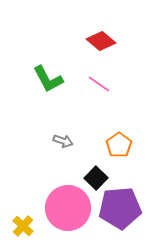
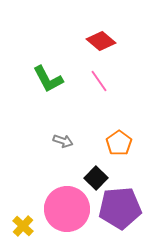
pink line: moved 3 px up; rotated 20 degrees clockwise
orange pentagon: moved 2 px up
pink circle: moved 1 px left, 1 px down
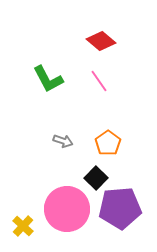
orange pentagon: moved 11 px left
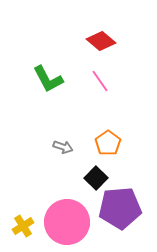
pink line: moved 1 px right
gray arrow: moved 6 px down
pink circle: moved 13 px down
yellow cross: rotated 15 degrees clockwise
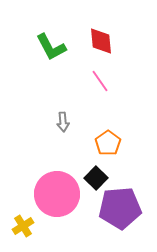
red diamond: rotated 44 degrees clockwise
green L-shape: moved 3 px right, 32 px up
gray arrow: moved 25 px up; rotated 66 degrees clockwise
pink circle: moved 10 px left, 28 px up
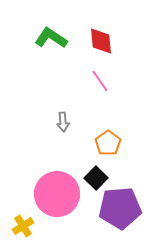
green L-shape: moved 9 px up; rotated 152 degrees clockwise
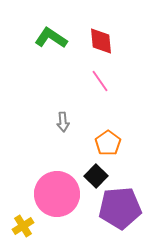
black square: moved 2 px up
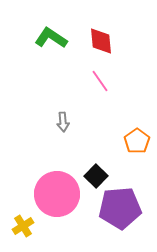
orange pentagon: moved 29 px right, 2 px up
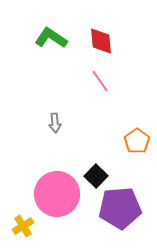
gray arrow: moved 8 px left, 1 px down
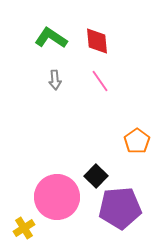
red diamond: moved 4 px left
gray arrow: moved 43 px up
pink circle: moved 3 px down
yellow cross: moved 1 px right, 2 px down
